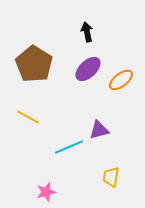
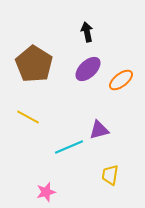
yellow trapezoid: moved 1 px left, 2 px up
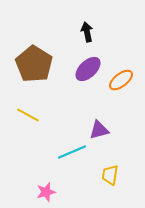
yellow line: moved 2 px up
cyan line: moved 3 px right, 5 px down
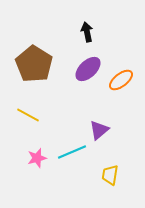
purple triangle: rotated 25 degrees counterclockwise
pink star: moved 9 px left, 34 px up
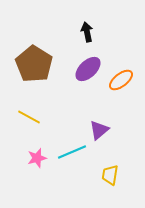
yellow line: moved 1 px right, 2 px down
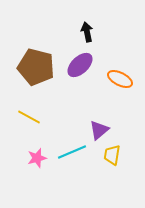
brown pentagon: moved 2 px right, 3 px down; rotated 18 degrees counterclockwise
purple ellipse: moved 8 px left, 4 px up
orange ellipse: moved 1 px left, 1 px up; rotated 65 degrees clockwise
yellow trapezoid: moved 2 px right, 20 px up
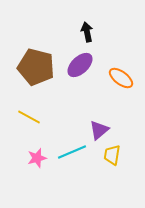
orange ellipse: moved 1 px right, 1 px up; rotated 10 degrees clockwise
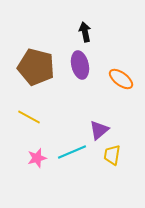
black arrow: moved 2 px left
purple ellipse: rotated 60 degrees counterclockwise
orange ellipse: moved 1 px down
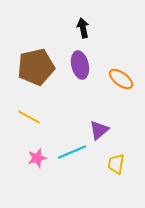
black arrow: moved 2 px left, 4 px up
brown pentagon: rotated 27 degrees counterclockwise
yellow trapezoid: moved 4 px right, 9 px down
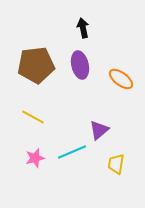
brown pentagon: moved 2 px up; rotated 6 degrees clockwise
yellow line: moved 4 px right
pink star: moved 2 px left
